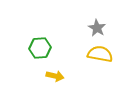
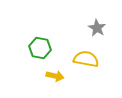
green hexagon: rotated 15 degrees clockwise
yellow semicircle: moved 14 px left, 5 px down
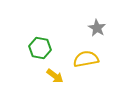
yellow semicircle: rotated 20 degrees counterclockwise
yellow arrow: rotated 24 degrees clockwise
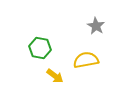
gray star: moved 1 px left, 2 px up
yellow semicircle: moved 1 px down
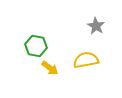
green hexagon: moved 4 px left, 2 px up
yellow arrow: moved 5 px left, 8 px up
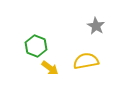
green hexagon: rotated 10 degrees clockwise
yellow semicircle: moved 1 px down
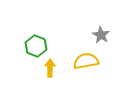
gray star: moved 5 px right, 9 px down
yellow arrow: rotated 126 degrees counterclockwise
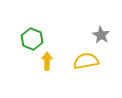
green hexagon: moved 4 px left, 7 px up
yellow arrow: moved 3 px left, 7 px up
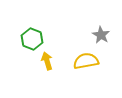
yellow arrow: rotated 18 degrees counterclockwise
